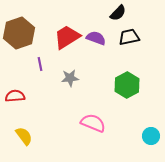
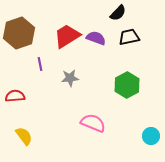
red trapezoid: moved 1 px up
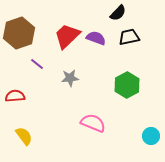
red trapezoid: rotated 12 degrees counterclockwise
purple line: moved 3 px left; rotated 40 degrees counterclockwise
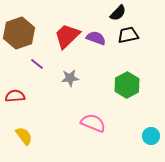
black trapezoid: moved 1 px left, 2 px up
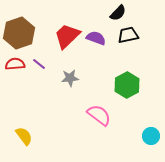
purple line: moved 2 px right
red semicircle: moved 32 px up
pink semicircle: moved 6 px right, 8 px up; rotated 15 degrees clockwise
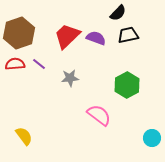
cyan circle: moved 1 px right, 2 px down
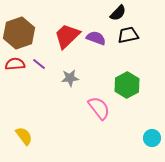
pink semicircle: moved 7 px up; rotated 15 degrees clockwise
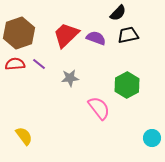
red trapezoid: moved 1 px left, 1 px up
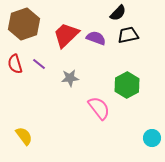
brown hexagon: moved 5 px right, 9 px up
red semicircle: rotated 102 degrees counterclockwise
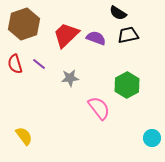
black semicircle: rotated 78 degrees clockwise
